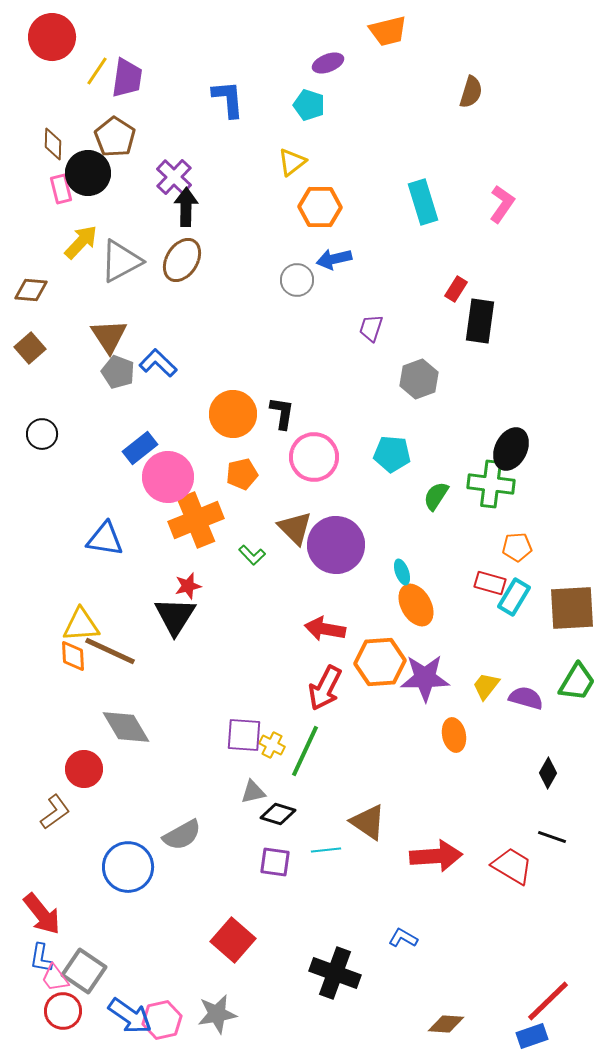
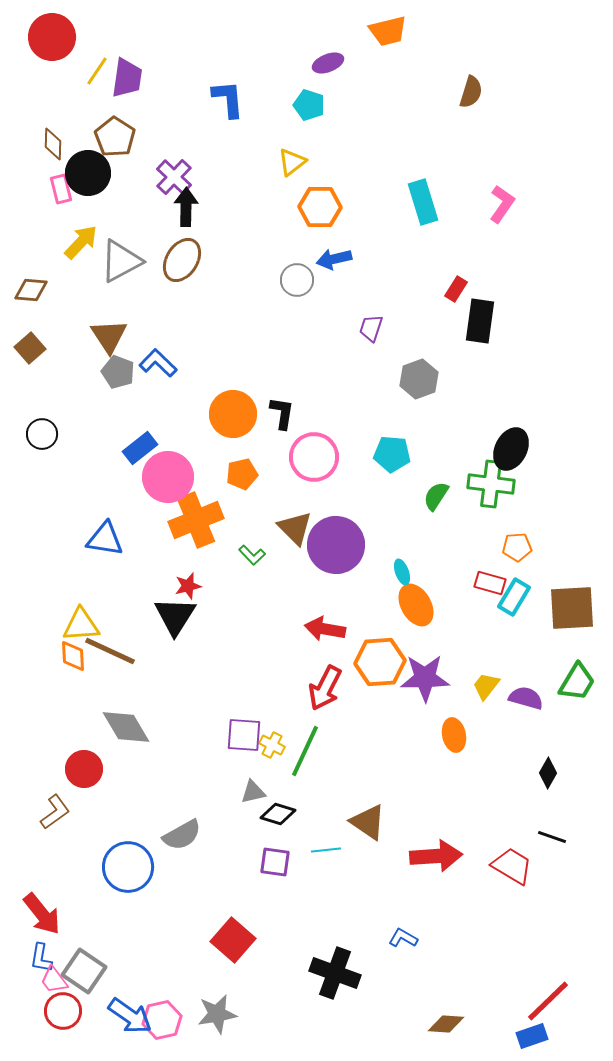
pink trapezoid at (55, 978): moved 1 px left, 2 px down
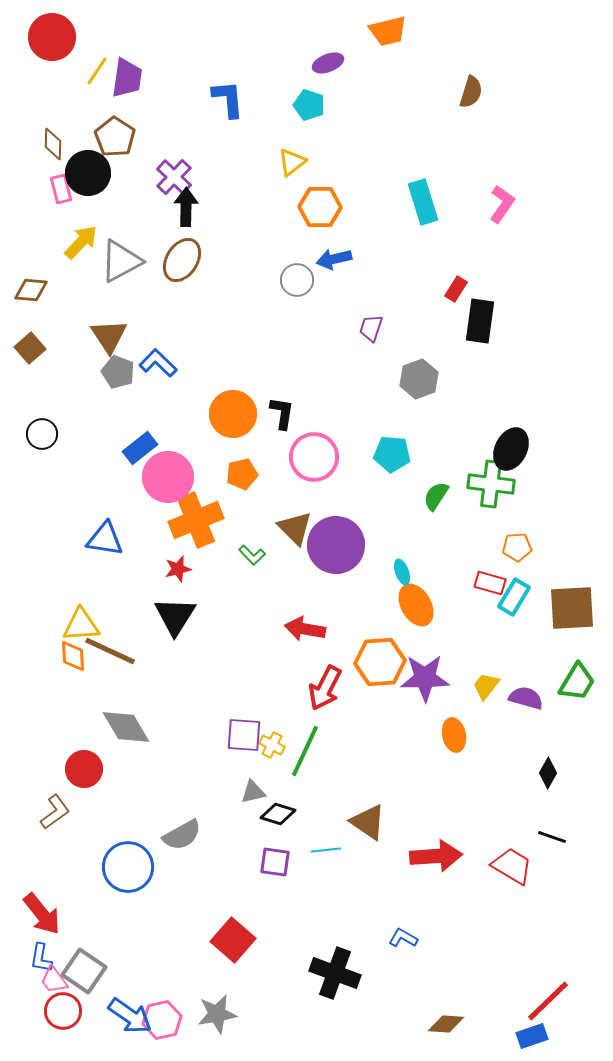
red star at (188, 586): moved 10 px left, 17 px up
red arrow at (325, 629): moved 20 px left
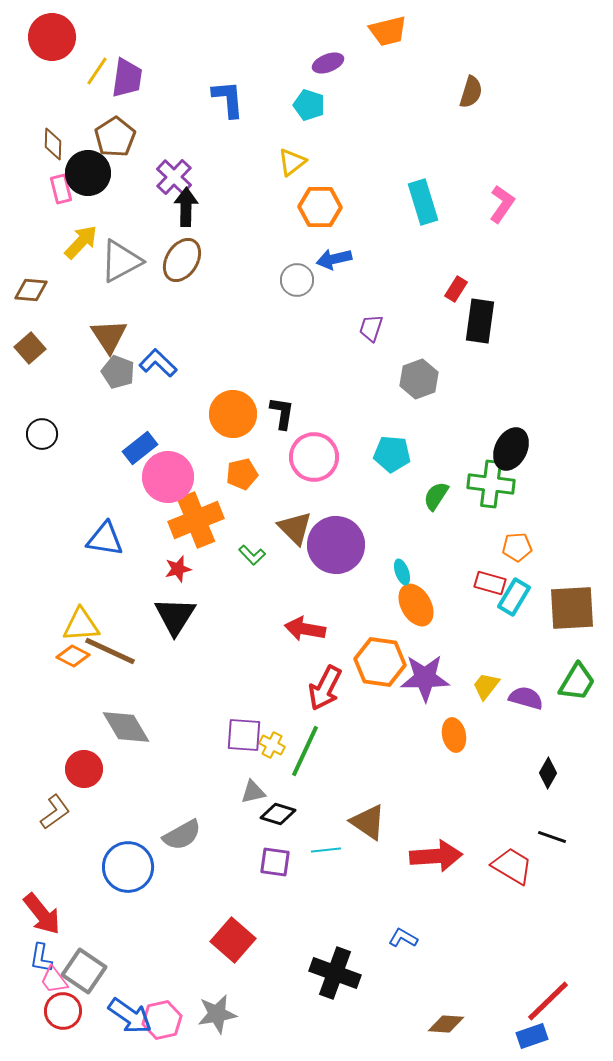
brown pentagon at (115, 137): rotated 6 degrees clockwise
orange diamond at (73, 656): rotated 60 degrees counterclockwise
orange hexagon at (380, 662): rotated 12 degrees clockwise
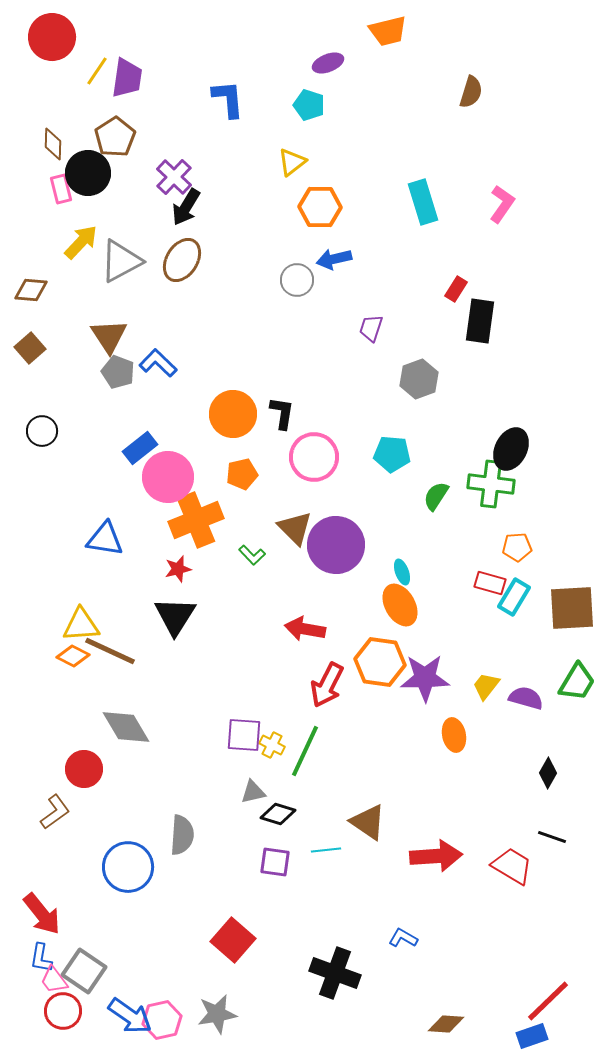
black arrow at (186, 207): rotated 150 degrees counterclockwise
black circle at (42, 434): moved 3 px up
orange ellipse at (416, 605): moved 16 px left
red arrow at (325, 688): moved 2 px right, 3 px up
gray semicircle at (182, 835): rotated 57 degrees counterclockwise
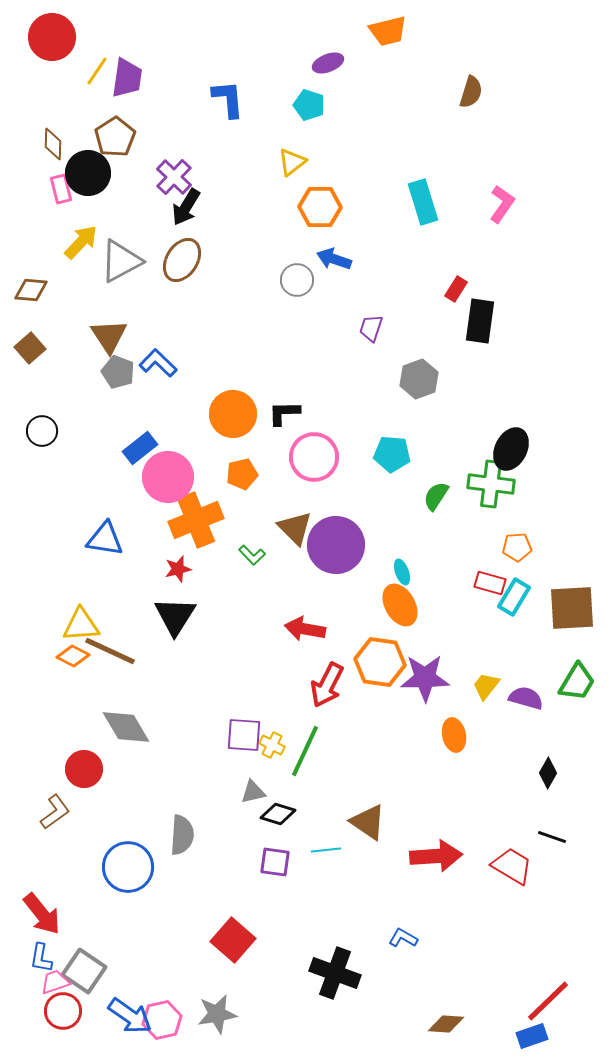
blue arrow at (334, 259): rotated 32 degrees clockwise
black L-shape at (282, 413): moved 2 px right; rotated 100 degrees counterclockwise
pink trapezoid at (54, 980): moved 1 px right, 2 px down; rotated 108 degrees clockwise
